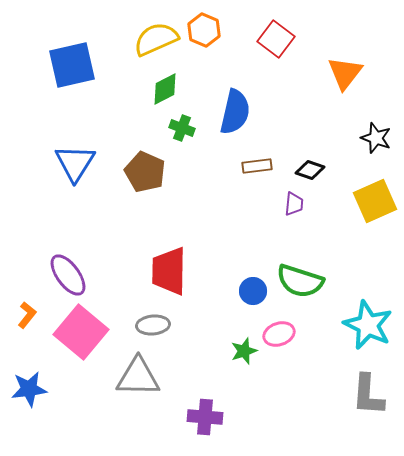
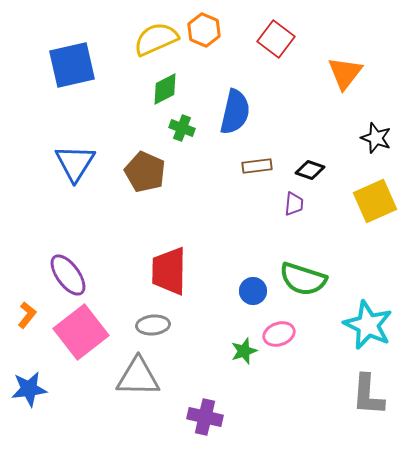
green semicircle: moved 3 px right, 2 px up
pink square: rotated 12 degrees clockwise
purple cross: rotated 8 degrees clockwise
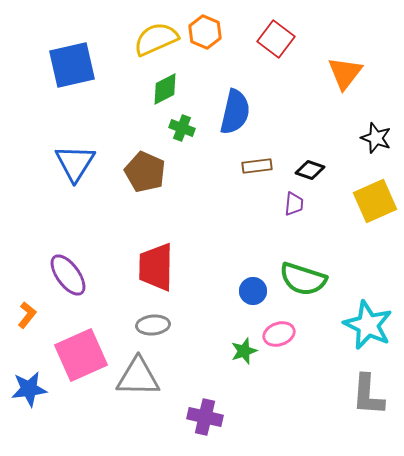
orange hexagon: moved 1 px right, 2 px down
red trapezoid: moved 13 px left, 4 px up
pink square: moved 23 px down; rotated 14 degrees clockwise
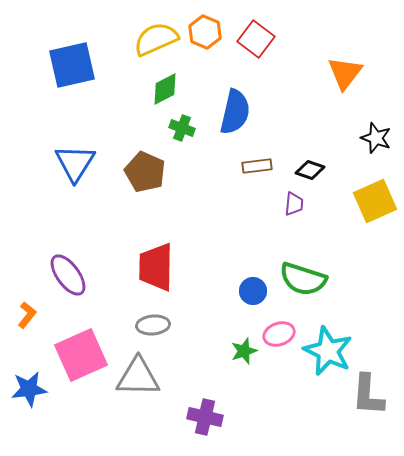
red square: moved 20 px left
cyan star: moved 40 px left, 26 px down
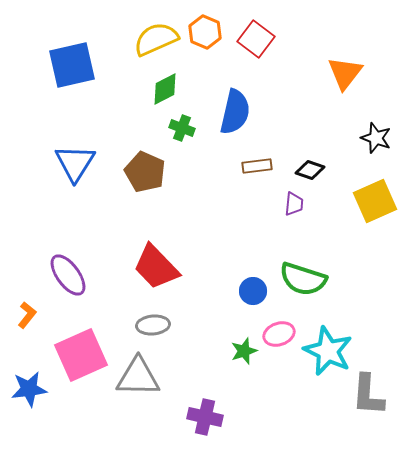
red trapezoid: rotated 45 degrees counterclockwise
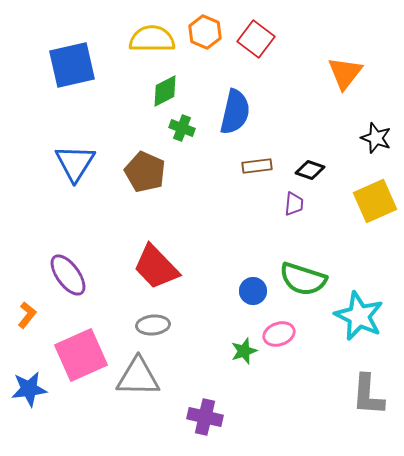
yellow semicircle: moved 4 px left; rotated 24 degrees clockwise
green diamond: moved 2 px down
cyan star: moved 31 px right, 35 px up
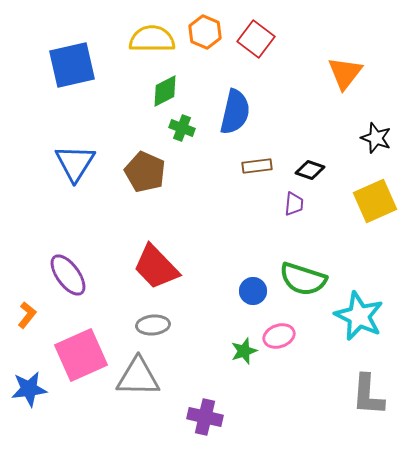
pink ellipse: moved 2 px down
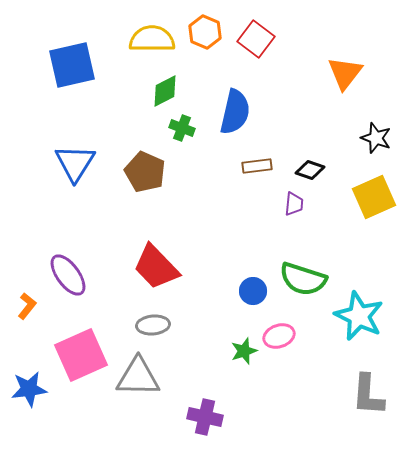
yellow square: moved 1 px left, 4 px up
orange L-shape: moved 9 px up
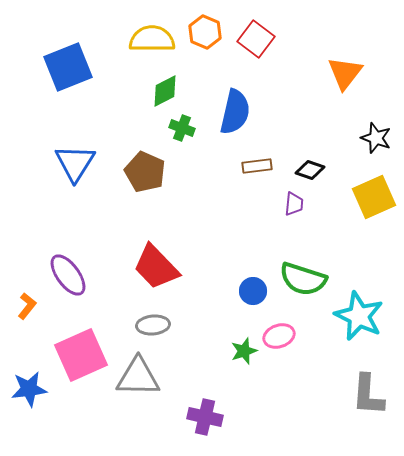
blue square: moved 4 px left, 2 px down; rotated 9 degrees counterclockwise
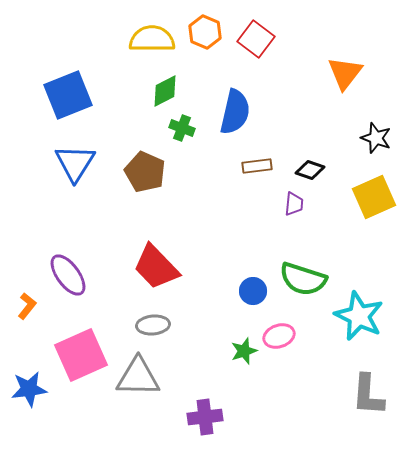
blue square: moved 28 px down
purple cross: rotated 20 degrees counterclockwise
